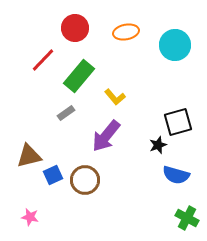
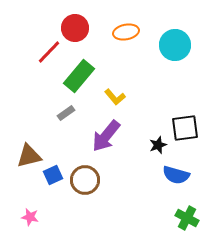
red line: moved 6 px right, 8 px up
black square: moved 7 px right, 6 px down; rotated 8 degrees clockwise
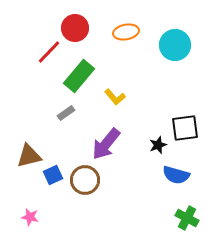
purple arrow: moved 8 px down
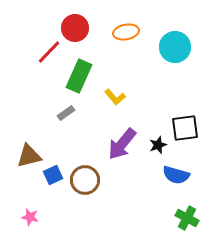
cyan circle: moved 2 px down
green rectangle: rotated 16 degrees counterclockwise
purple arrow: moved 16 px right
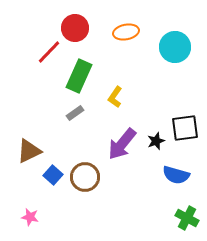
yellow L-shape: rotated 75 degrees clockwise
gray rectangle: moved 9 px right
black star: moved 2 px left, 4 px up
brown triangle: moved 5 px up; rotated 12 degrees counterclockwise
blue square: rotated 24 degrees counterclockwise
brown circle: moved 3 px up
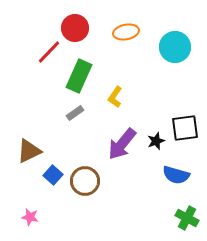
brown circle: moved 4 px down
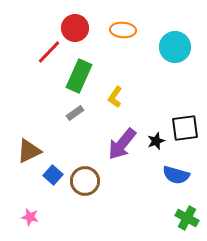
orange ellipse: moved 3 px left, 2 px up; rotated 15 degrees clockwise
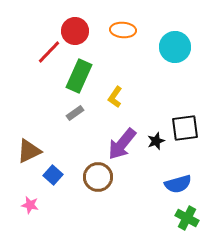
red circle: moved 3 px down
blue semicircle: moved 2 px right, 9 px down; rotated 32 degrees counterclockwise
brown circle: moved 13 px right, 4 px up
pink star: moved 12 px up
